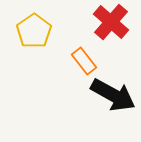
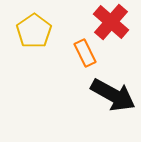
orange rectangle: moved 1 px right, 8 px up; rotated 12 degrees clockwise
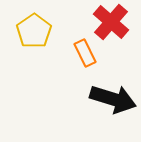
black arrow: moved 4 px down; rotated 12 degrees counterclockwise
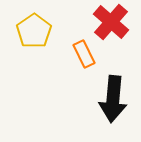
orange rectangle: moved 1 px left, 1 px down
black arrow: rotated 78 degrees clockwise
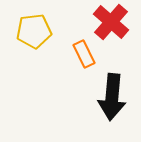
yellow pentagon: rotated 28 degrees clockwise
black arrow: moved 1 px left, 2 px up
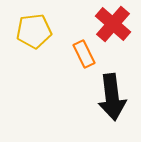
red cross: moved 2 px right, 2 px down
black arrow: rotated 12 degrees counterclockwise
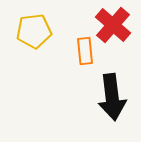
red cross: moved 1 px down
orange rectangle: moved 1 px right, 3 px up; rotated 20 degrees clockwise
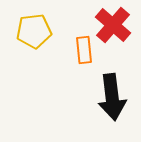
orange rectangle: moved 1 px left, 1 px up
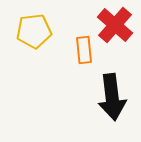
red cross: moved 2 px right
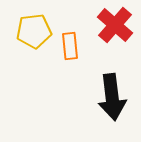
orange rectangle: moved 14 px left, 4 px up
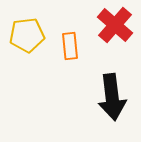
yellow pentagon: moved 7 px left, 4 px down
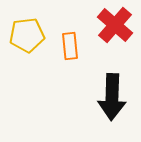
black arrow: rotated 9 degrees clockwise
